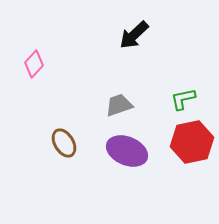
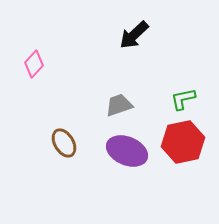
red hexagon: moved 9 px left
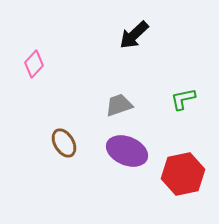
red hexagon: moved 32 px down
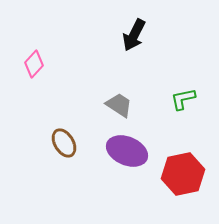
black arrow: rotated 20 degrees counterclockwise
gray trapezoid: rotated 52 degrees clockwise
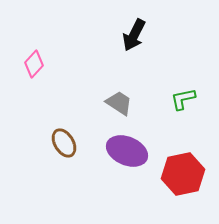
gray trapezoid: moved 2 px up
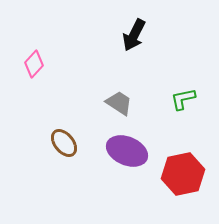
brown ellipse: rotated 8 degrees counterclockwise
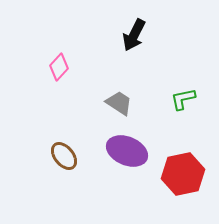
pink diamond: moved 25 px right, 3 px down
brown ellipse: moved 13 px down
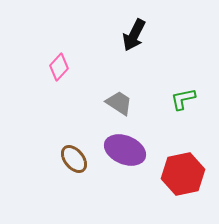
purple ellipse: moved 2 px left, 1 px up
brown ellipse: moved 10 px right, 3 px down
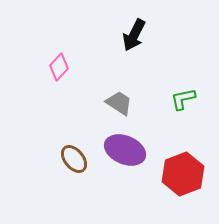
red hexagon: rotated 9 degrees counterclockwise
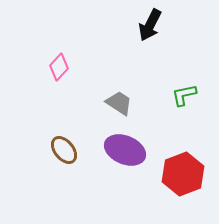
black arrow: moved 16 px right, 10 px up
green L-shape: moved 1 px right, 4 px up
brown ellipse: moved 10 px left, 9 px up
